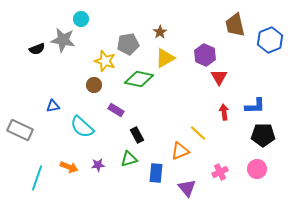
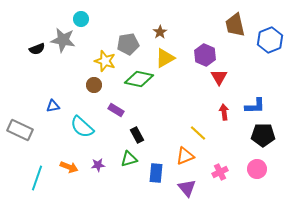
orange triangle: moved 5 px right, 5 px down
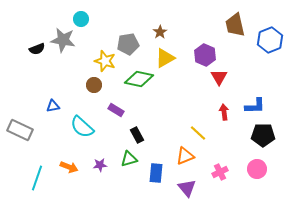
purple star: moved 2 px right
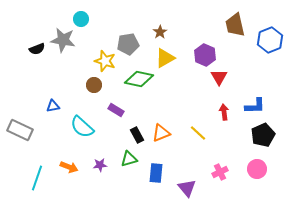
black pentagon: rotated 25 degrees counterclockwise
orange triangle: moved 24 px left, 23 px up
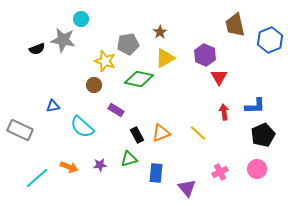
cyan line: rotated 30 degrees clockwise
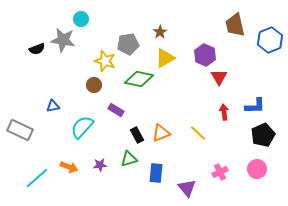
cyan semicircle: rotated 90 degrees clockwise
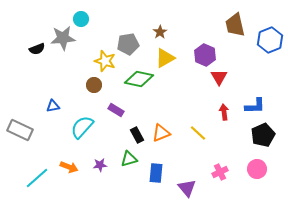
gray star: moved 2 px up; rotated 15 degrees counterclockwise
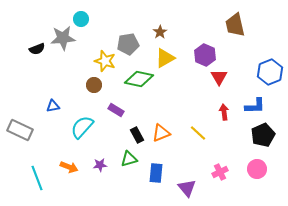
blue hexagon: moved 32 px down
cyan line: rotated 70 degrees counterclockwise
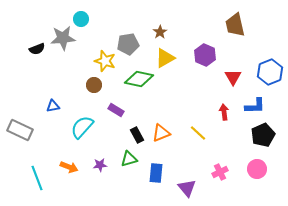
red triangle: moved 14 px right
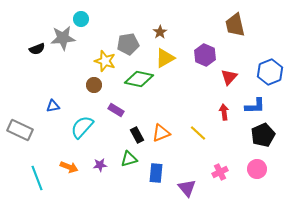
red triangle: moved 4 px left; rotated 12 degrees clockwise
